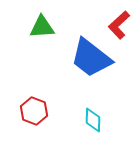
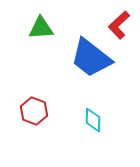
green triangle: moved 1 px left, 1 px down
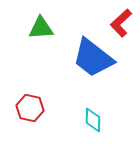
red L-shape: moved 2 px right, 2 px up
blue trapezoid: moved 2 px right
red hexagon: moved 4 px left, 3 px up; rotated 8 degrees counterclockwise
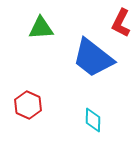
red L-shape: rotated 20 degrees counterclockwise
red hexagon: moved 2 px left, 3 px up; rotated 12 degrees clockwise
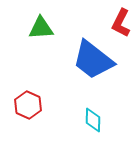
blue trapezoid: moved 2 px down
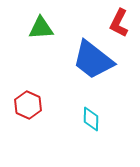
red L-shape: moved 2 px left
cyan diamond: moved 2 px left, 1 px up
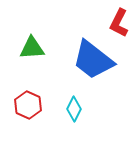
green triangle: moved 9 px left, 20 px down
cyan diamond: moved 17 px left, 10 px up; rotated 25 degrees clockwise
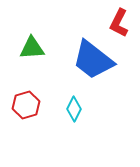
red hexagon: moved 2 px left; rotated 20 degrees clockwise
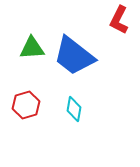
red L-shape: moved 3 px up
blue trapezoid: moved 19 px left, 4 px up
cyan diamond: rotated 15 degrees counterclockwise
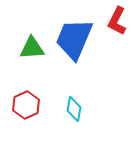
red L-shape: moved 2 px left, 1 px down
blue trapezoid: moved 17 px up; rotated 75 degrees clockwise
red hexagon: rotated 8 degrees counterclockwise
